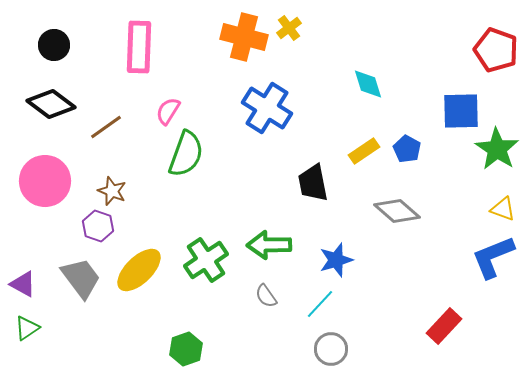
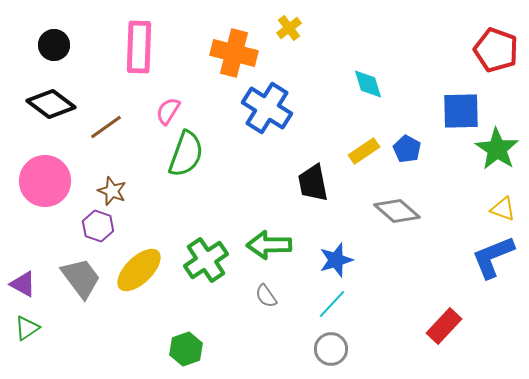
orange cross: moved 10 px left, 16 px down
cyan line: moved 12 px right
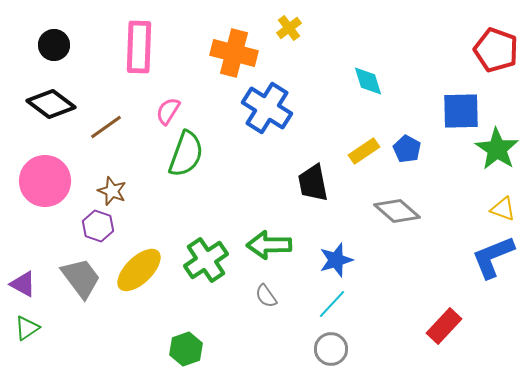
cyan diamond: moved 3 px up
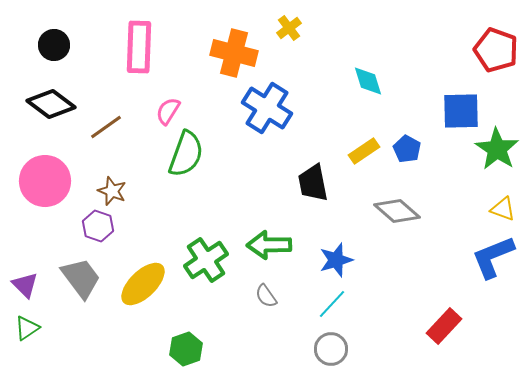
yellow ellipse: moved 4 px right, 14 px down
purple triangle: moved 2 px right, 1 px down; rotated 16 degrees clockwise
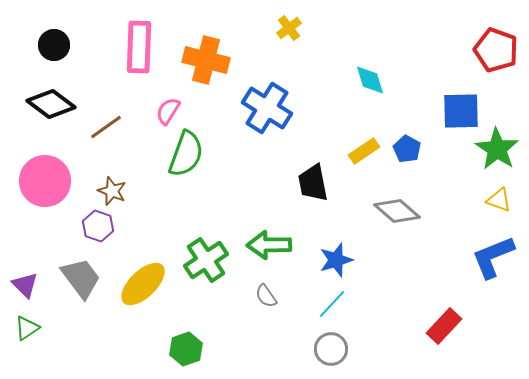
orange cross: moved 28 px left, 7 px down
cyan diamond: moved 2 px right, 1 px up
yellow triangle: moved 4 px left, 9 px up
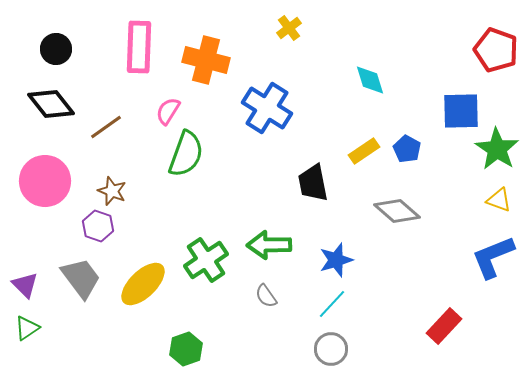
black circle: moved 2 px right, 4 px down
black diamond: rotated 15 degrees clockwise
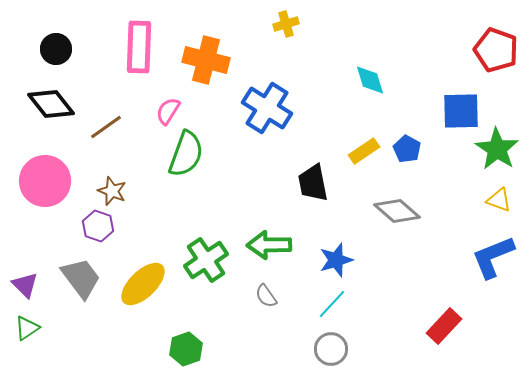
yellow cross: moved 3 px left, 4 px up; rotated 20 degrees clockwise
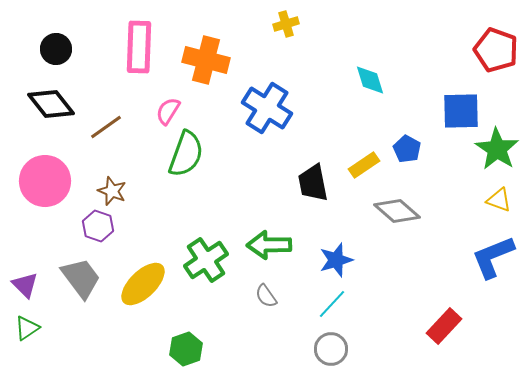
yellow rectangle: moved 14 px down
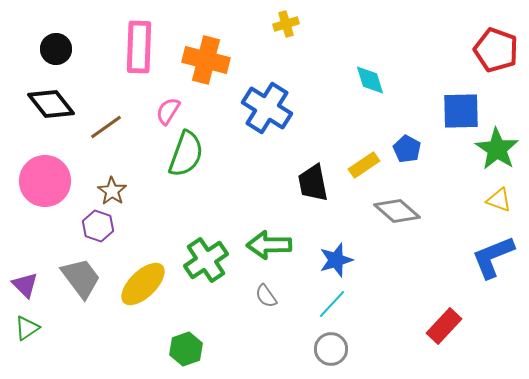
brown star: rotated 12 degrees clockwise
